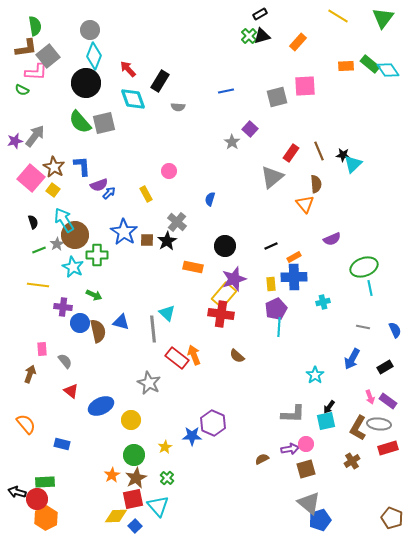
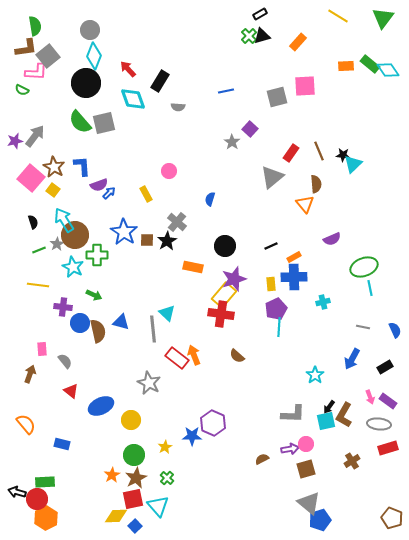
brown L-shape at (358, 428): moved 14 px left, 13 px up
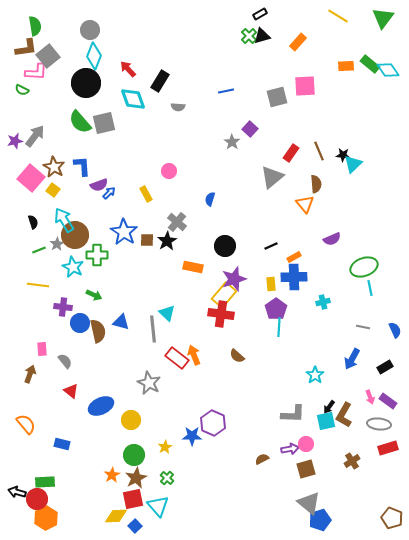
purple pentagon at (276, 309): rotated 10 degrees counterclockwise
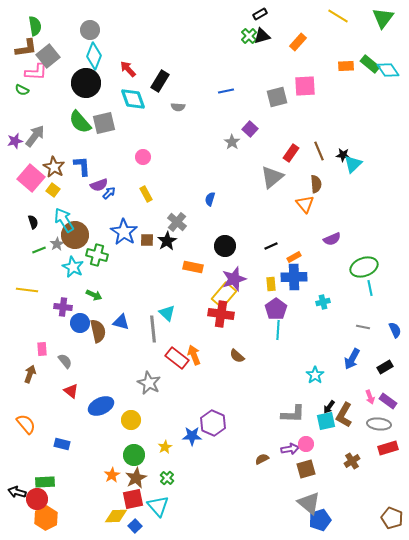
pink circle at (169, 171): moved 26 px left, 14 px up
green cross at (97, 255): rotated 15 degrees clockwise
yellow line at (38, 285): moved 11 px left, 5 px down
cyan line at (279, 327): moved 1 px left, 3 px down
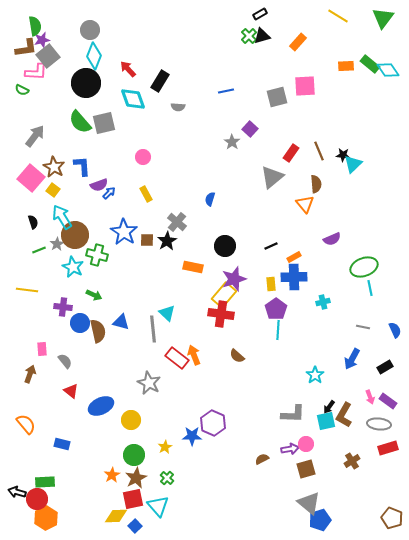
purple star at (15, 141): moved 27 px right, 101 px up
cyan arrow at (64, 220): moved 2 px left, 3 px up
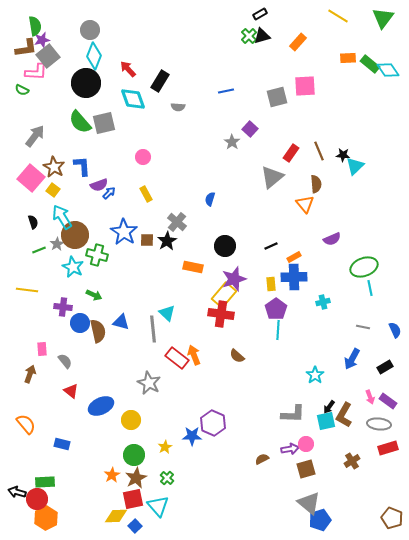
orange rectangle at (346, 66): moved 2 px right, 8 px up
cyan triangle at (353, 164): moved 2 px right, 2 px down
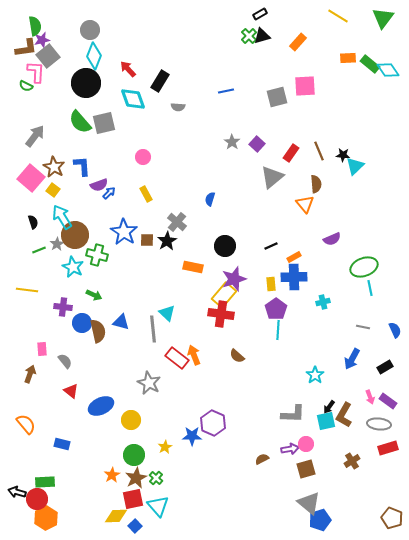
pink L-shape at (36, 72): rotated 90 degrees counterclockwise
green semicircle at (22, 90): moved 4 px right, 4 px up
purple square at (250, 129): moved 7 px right, 15 px down
blue circle at (80, 323): moved 2 px right
green cross at (167, 478): moved 11 px left
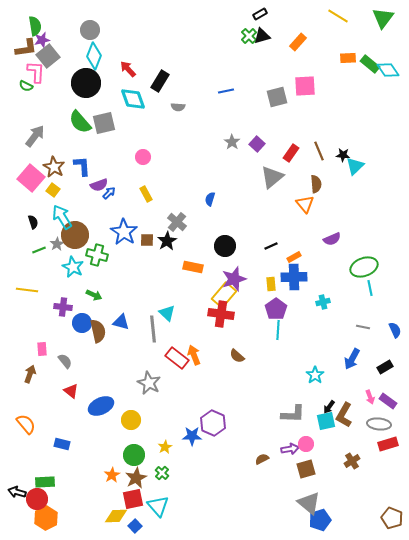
red rectangle at (388, 448): moved 4 px up
green cross at (156, 478): moved 6 px right, 5 px up
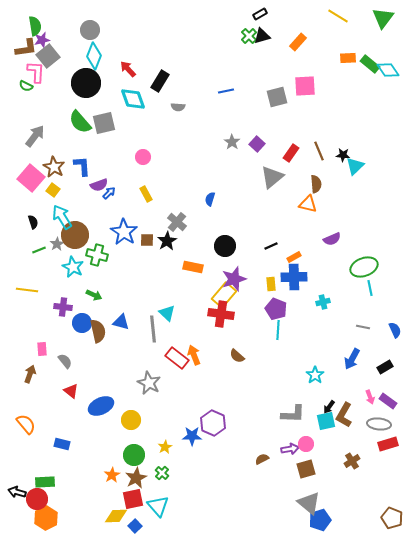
orange triangle at (305, 204): moved 3 px right; rotated 36 degrees counterclockwise
purple pentagon at (276, 309): rotated 15 degrees counterclockwise
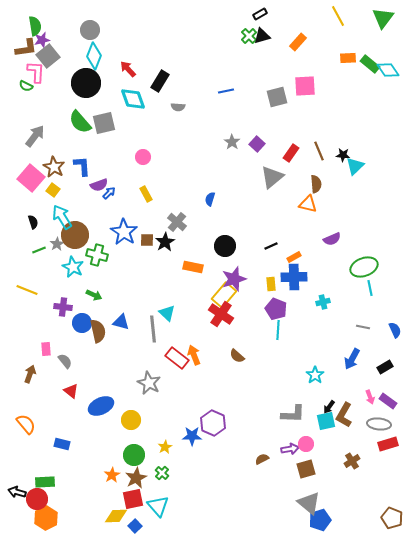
yellow line at (338, 16): rotated 30 degrees clockwise
black star at (167, 241): moved 2 px left, 1 px down
yellow line at (27, 290): rotated 15 degrees clockwise
red cross at (221, 314): rotated 25 degrees clockwise
pink rectangle at (42, 349): moved 4 px right
